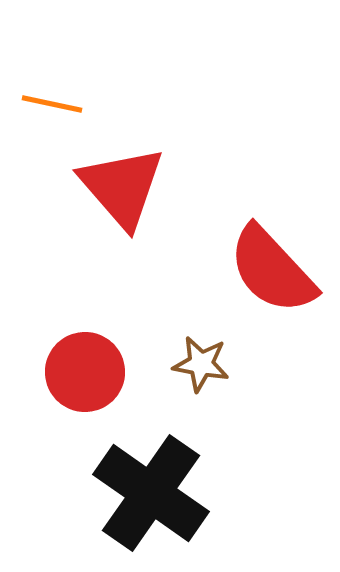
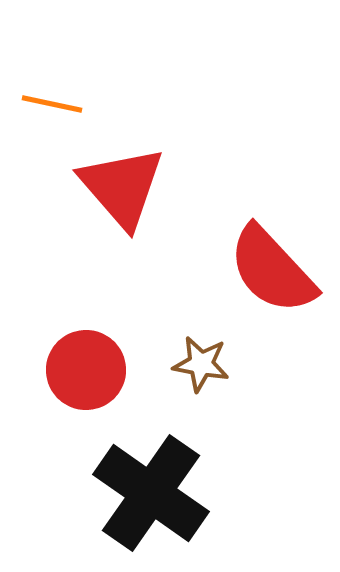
red circle: moved 1 px right, 2 px up
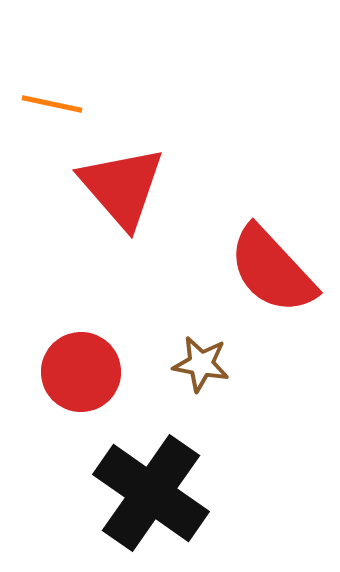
red circle: moved 5 px left, 2 px down
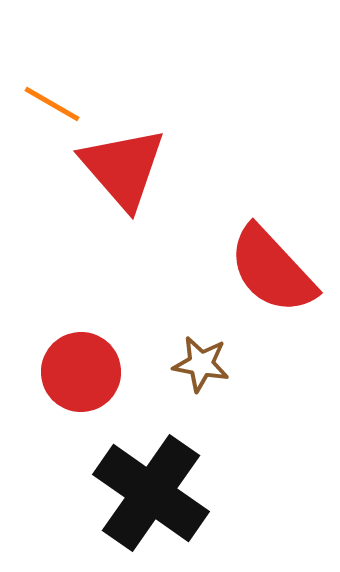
orange line: rotated 18 degrees clockwise
red triangle: moved 1 px right, 19 px up
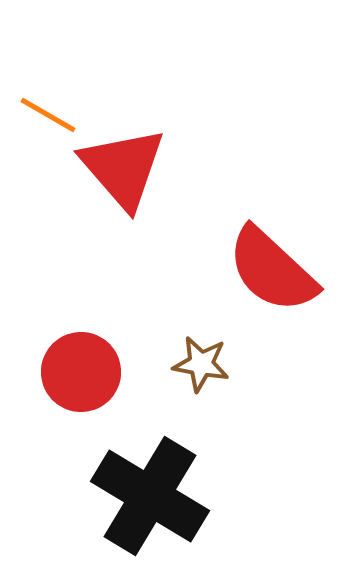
orange line: moved 4 px left, 11 px down
red semicircle: rotated 4 degrees counterclockwise
black cross: moved 1 px left, 3 px down; rotated 4 degrees counterclockwise
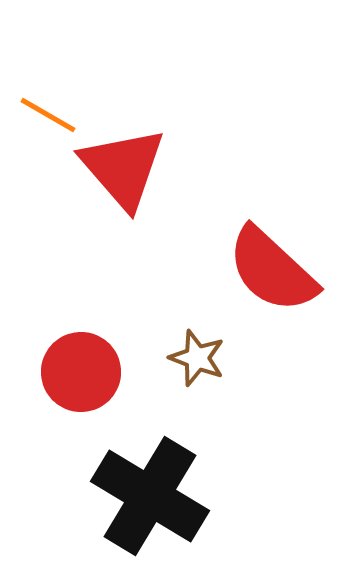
brown star: moved 4 px left, 6 px up; rotated 10 degrees clockwise
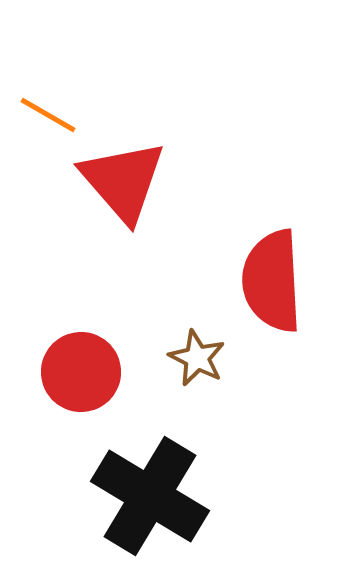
red triangle: moved 13 px down
red semicircle: moved 11 px down; rotated 44 degrees clockwise
brown star: rotated 6 degrees clockwise
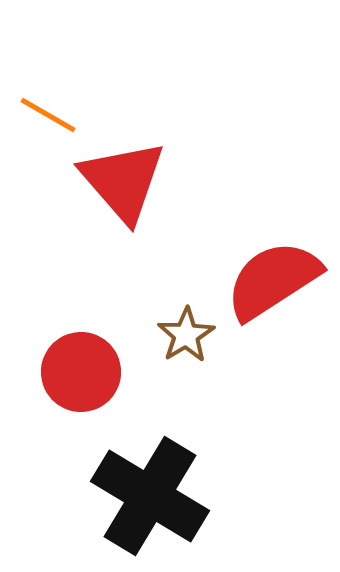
red semicircle: moved 1 px right, 1 px up; rotated 60 degrees clockwise
brown star: moved 11 px left, 23 px up; rotated 14 degrees clockwise
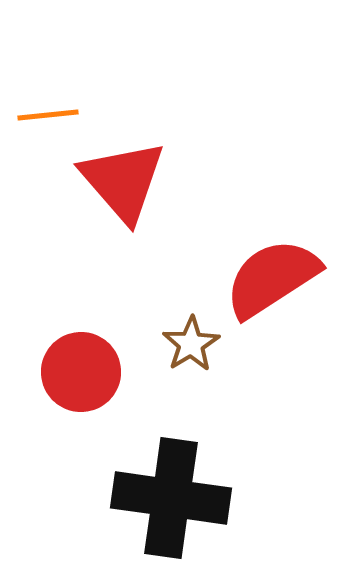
orange line: rotated 36 degrees counterclockwise
red semicircle: moved 1 px left, 2 px up
brown star: moved 5 px right, 9 px down
black cross: moved 21 px right, 2 px down; rotated 23 degrees counterclockwise
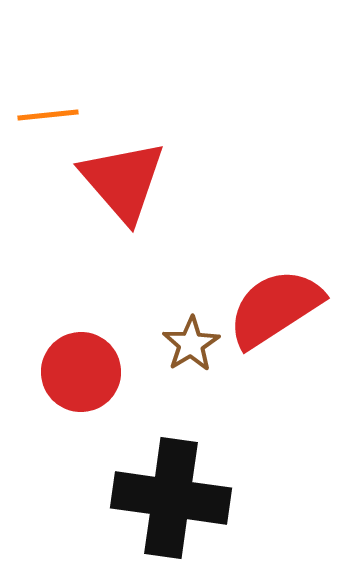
red semicircle: moved 3 px right, 30 px down
